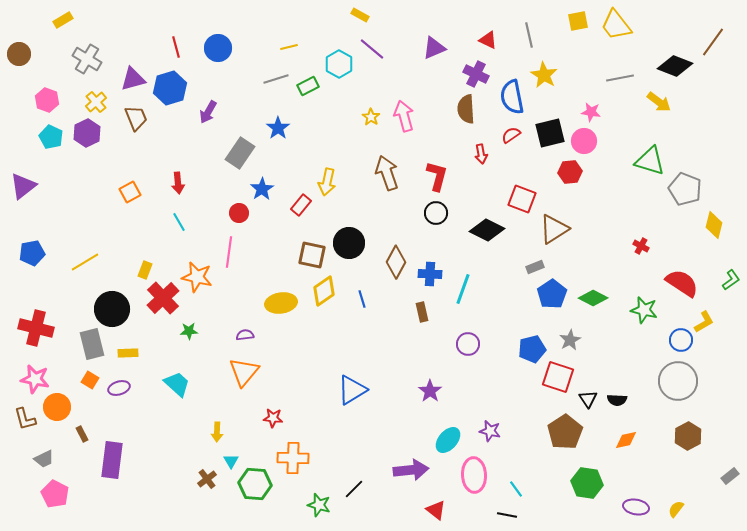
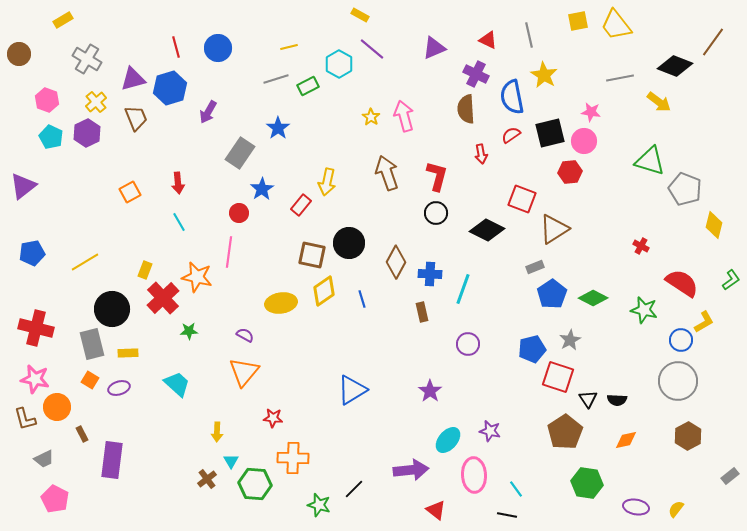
purple semicircle at (245, 335): rotated 36 degrees clockwise
pink pentagon at (55, 494): moved 5 px down
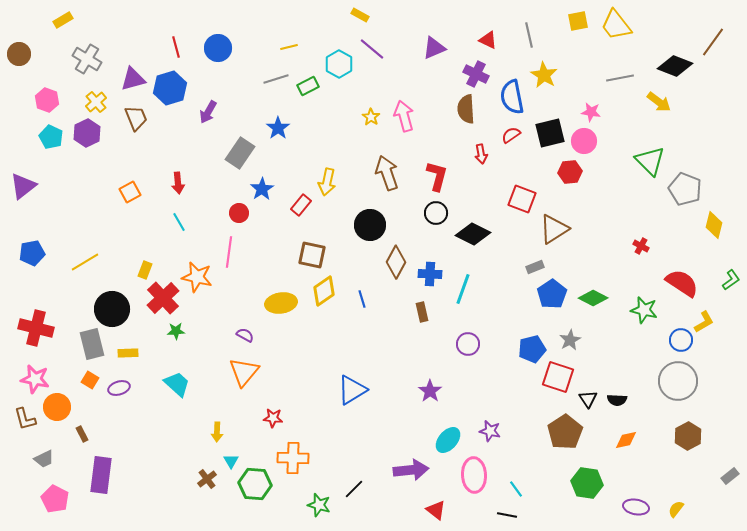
green triangle at (650, 161): rotated 28 degrees clockwise
black diamond at (487, 230): moved 14 px left, 4 px down
black circle at (349, 243): moved 21 px right, 18 px up
green star at (189, 331): moved 13 px left
purple rectangle at (112, 460): moved 11 px left, 15 px down
